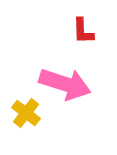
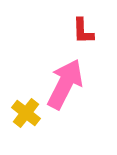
pink arrow: rotated 81 degrees counterclockwise
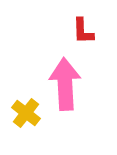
pink arrow: rotated 30 degrees counterclockwise
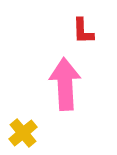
yellow cross: moved 3 px left, 20 px down; rotated 12 degrees clockwise
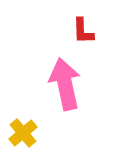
pink arrow: rotated 9 degrees counterclockwise
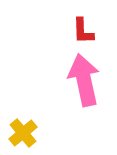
pink arrow: moved 19 px right, 4 px up
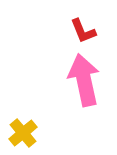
red L-shape: rotated 20 degrees counterclockwise
